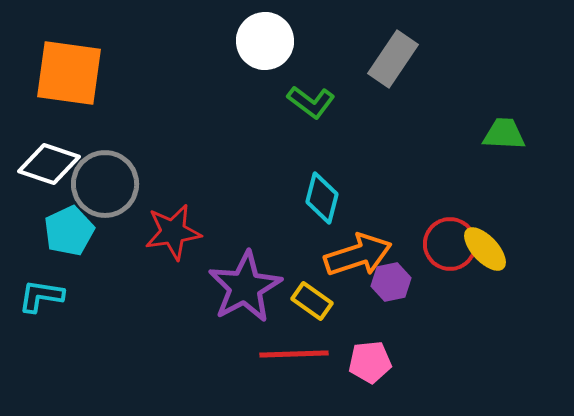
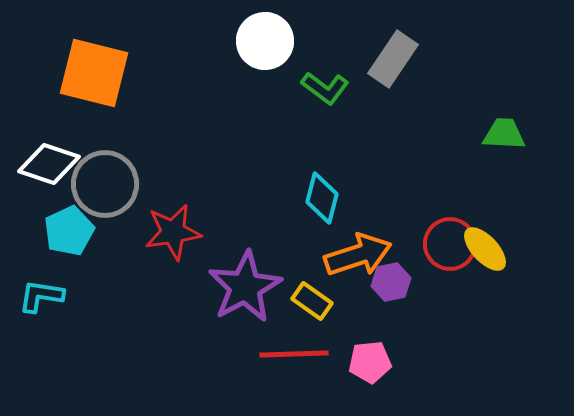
orange square: moved 25 px right; rotated 6 degrees clockwise
green L-shape: moved 14 px right, 14 px up
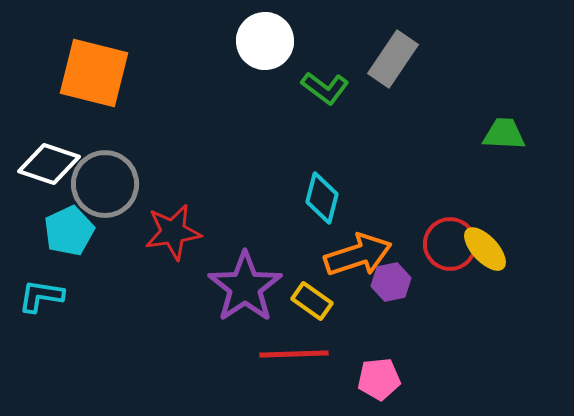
purple star: rotated 6 degrees counterclockwise
pink pentagon: moved 9 px right, 17 px down
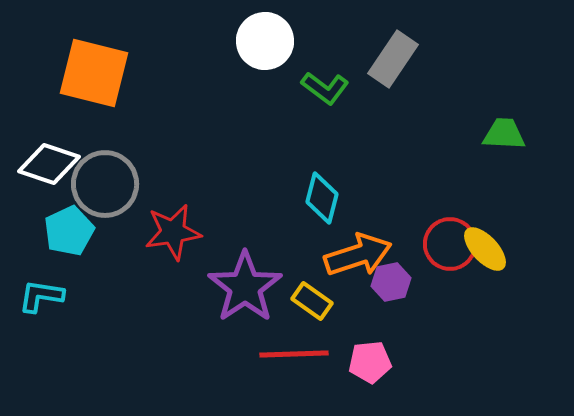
pink pentagon: moved 9 px left, 17 px up
